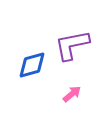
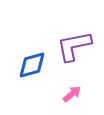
purple L-shape: moved 2 px right, 1 px down
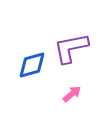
purple L-shape: moved 3 px left, 2 px down
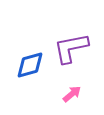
blue diamond: moved 2 px left
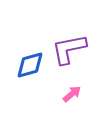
purple L-shape: moved 2 px left, 1 px down
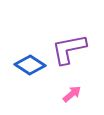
blue diamond: rotated 48 degrees clockwise
